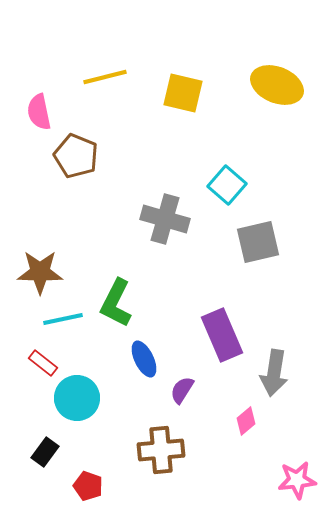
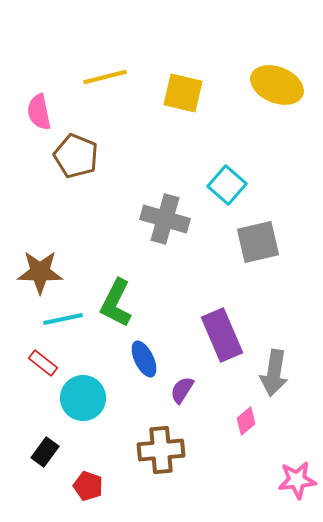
cyan circle: moved 6 px right
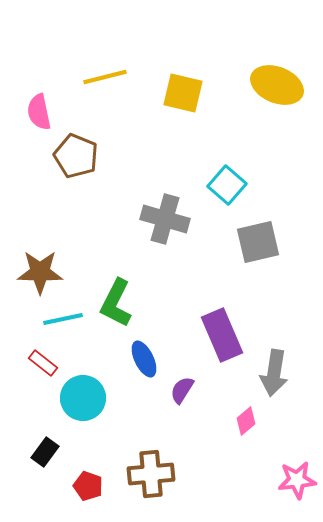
brown cross: moved 10 px left, 24 px down
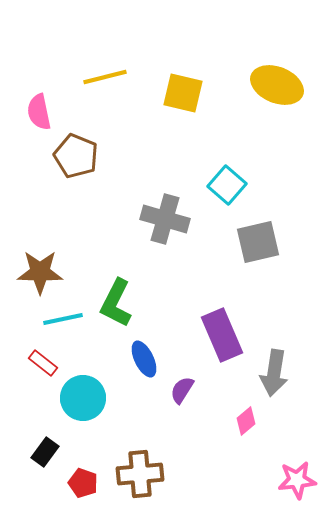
brown cross: moved 11 px left
red pentagon: moved 5 px left, 3 px up
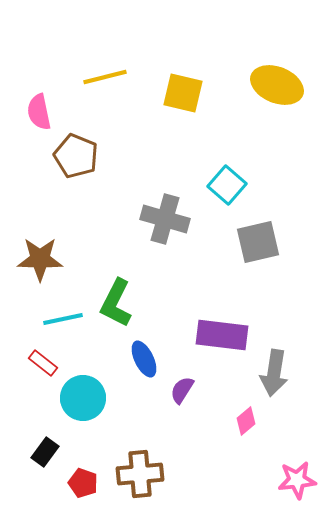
brown star: moved 13 px up
purple rectangle: rotated 60 degrees counterclockwise
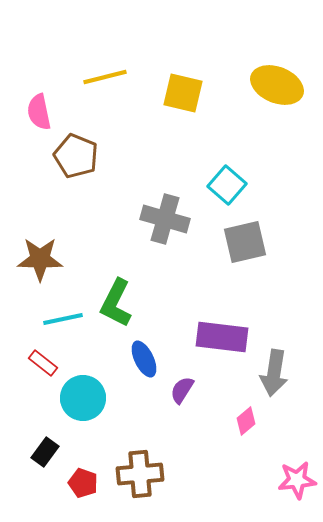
gray square: moved 13 px left
purple rectangle: moved 2 px down
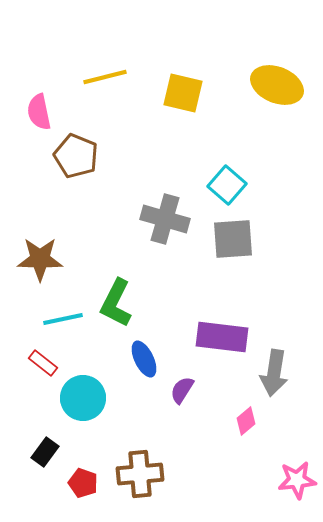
gray square: moved 12 px left, 3 px up; rotated 9 degrees clockwise
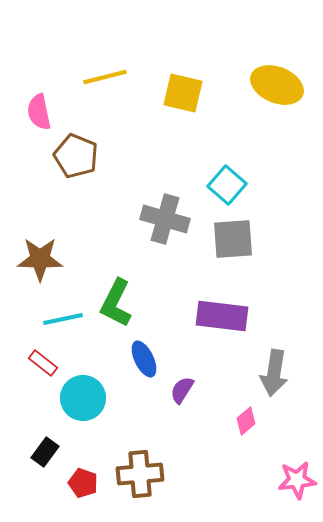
purple rectangle: moved 21 px up
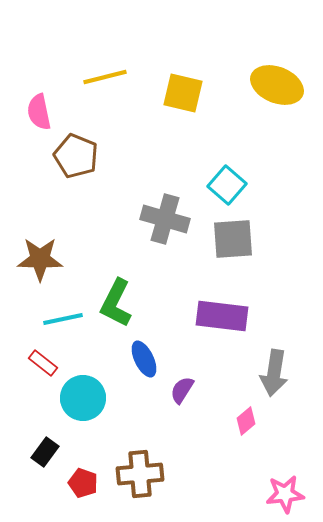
pink star: moved 12 px left, 14 px down
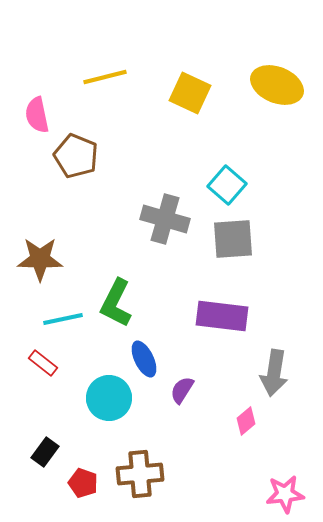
yellow square: moved 7 px right; rotated 12 degrees clockwise
pink semicircle: moved 2 px left, 3 px down
cyan circle: moved 26 px right
